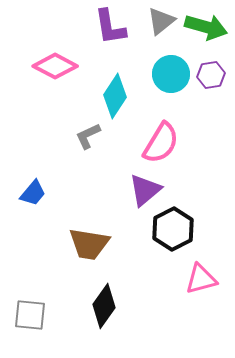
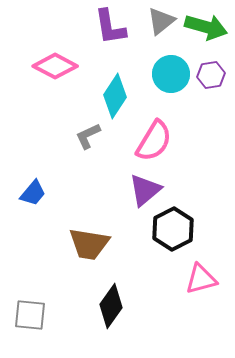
pink semicircle: moved 7 px left, 2 px up
black diamond: moved 7 px right
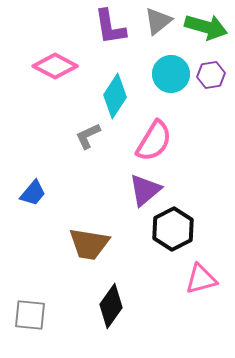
gray triangle: moved 3 px left
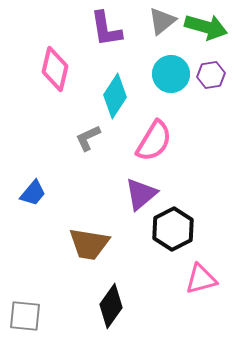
gray triangle: moved 4 px right
purple L-shape: moved 4 px left, 2 px down
pink diamond: moved 3 px down; rotated 75 degrees clockwise
gray L-shape: moved 2 px down
purple triangle: moved 4 px left, 4 px down
gray square: moved 5 px left, 1 px down
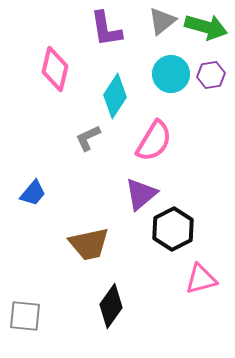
brown trapezoid: rotated 21 degrees counterclockwise
